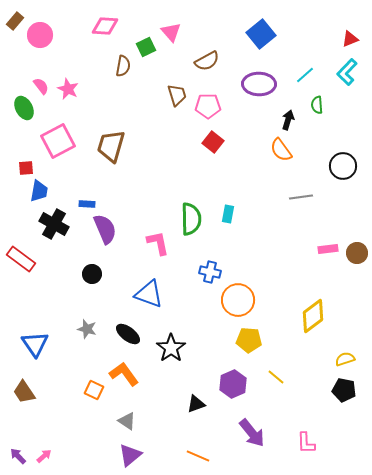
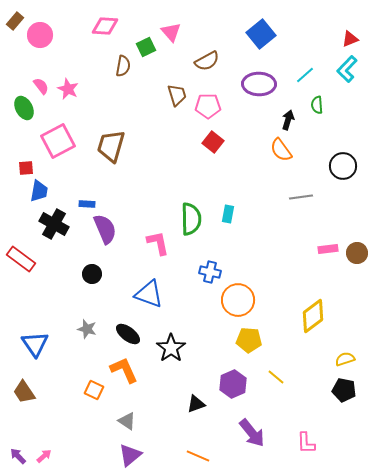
cyan L-shape at (347, 72): moved 3 px up
orange L-shape at (124, 374): moved 4 px up; rotated 12 degrees clockwise
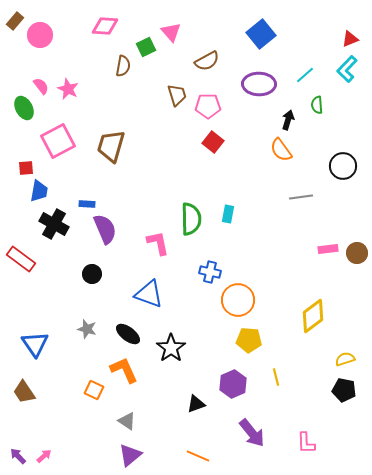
yellow line at (276, 377): rotated 36 degrees clockwise
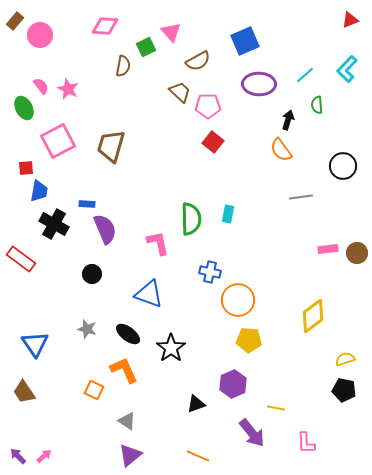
blue square at (261, 34): moved 16 px left, 7 px down; rotated 16 degrees clockwise
red triangle at (350, 39): moved 19 px up
brown semicircle at (207, 61): moved 9 px left
brown trapezoid at (177, 95): moved 3 px right, 3 px up; rotated 30 degrees counterclockwise
yellow line at (276, 377): moved 31 px down; rotated 66 degrees counterclockwise
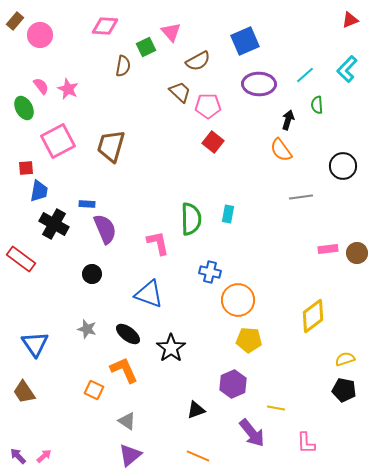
black triangle at (196, 404): moved 6 px down
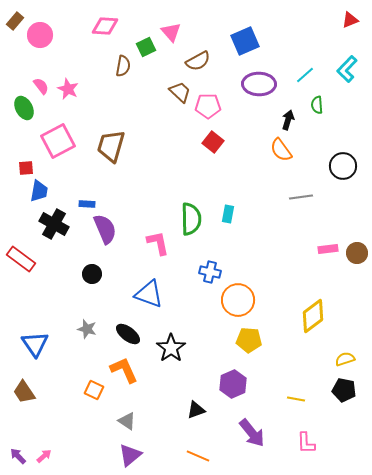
yellow line at (276, 408): moved 20 px right, 9 px up
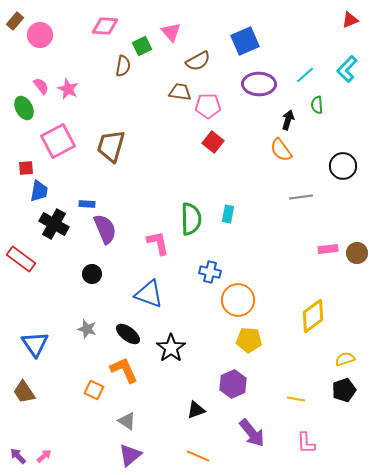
green square at (146, 47): moved 4 px left, 1 px up
brown trapezoid at (180, 92): rotated 35 degrees counterclockwise
black pentagon at (344, 390): rotated 30 degrees counterclockwise
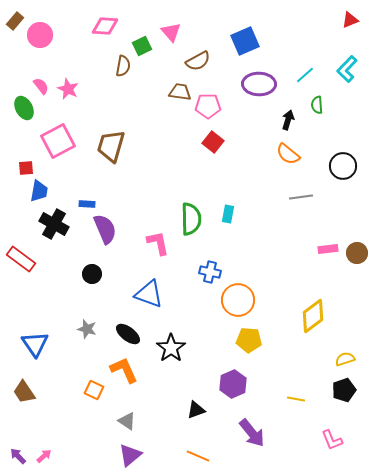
orange semicircle at (281, 150): moved 7 px right, 4 px down; rotated 15 degrees counterclockwise
pink L-shape at (306, 443): moved 26 px right, 3 px up; rotated 20 degrees counterclockwise
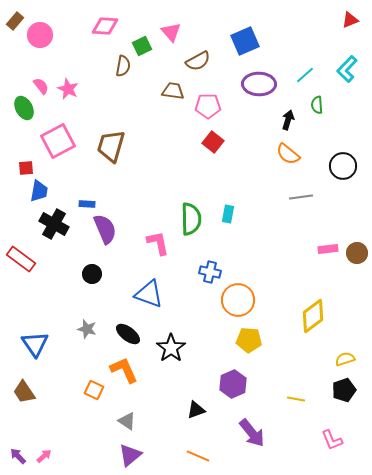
brown trapezoid at (180, 92): moved 7 px left, 1 px up
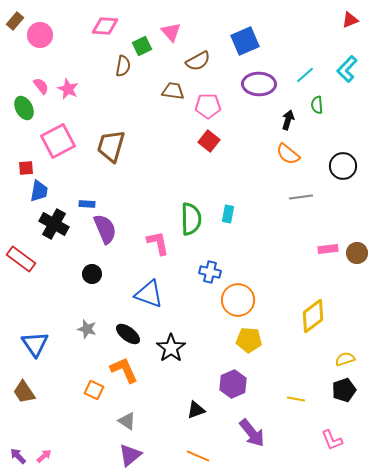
red square at (213, 142): moved 4 px left, 1 px up
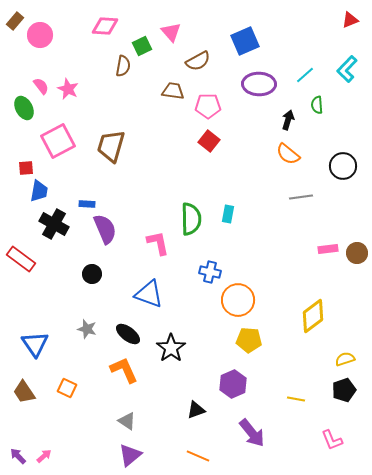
orange square at (94, 390): moved 27 px left, 2 px up
